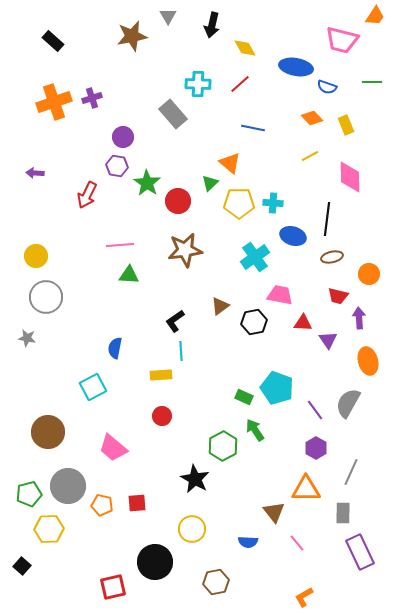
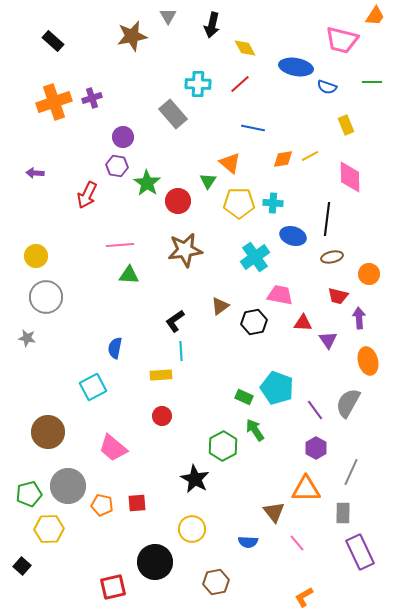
orange diamond at (312, 118): moved 29 px left, 41 px down; rotated 55 degrees counterclockwise
green triangle at (210, 183): moved 2 px left, 2 px up; rotated 12 degrees counterclockwise
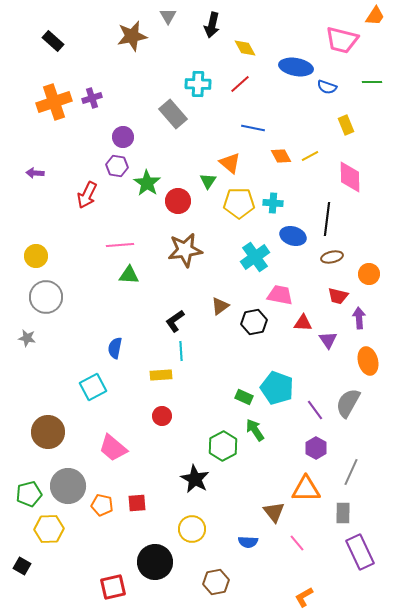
orange diamond at (283, 159): moved 2 px left, 3 px up; rotated 70 degrees clockwise
black square at (22, 566): rotated 12 degrees counterclockwise
